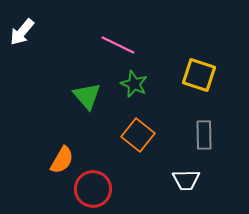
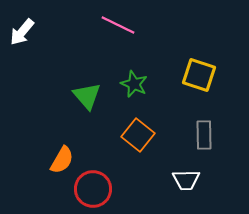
pink line: moved 20 px up
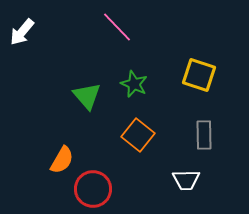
pink line: moved 1 px left, 2 px down; rotated 20 degrees clockwise
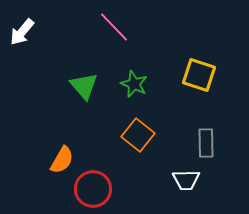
pink line: moved 3 px left
green triangle: moved 3 px left, 10 px up
gray rectangle: moved 2 px right, 8 px down
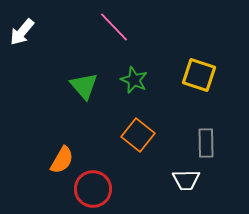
green star: moved 4 px up
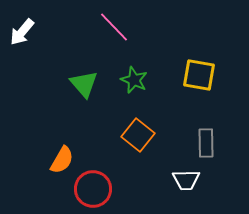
yellow square: rotated 8 degrees counterclockwise
green triangle: moved 2 px up
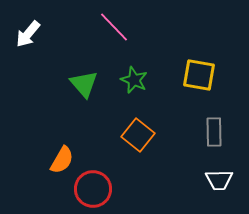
white arrow: moved 6 px right, 2 px down
gray rectangle: moved 8 px right, 11 px up
white trapezoid: moved 33 px right
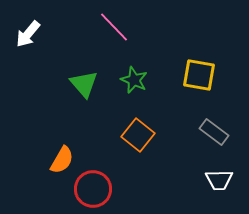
gray rectangle: rotated 52 degrees counterclockwise
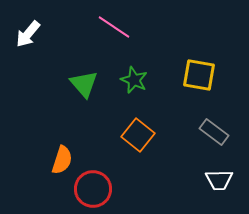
pink line: rotated 12 degrees counterclockwise
orange semicircle: rotated 12 degrees counterclockwise
